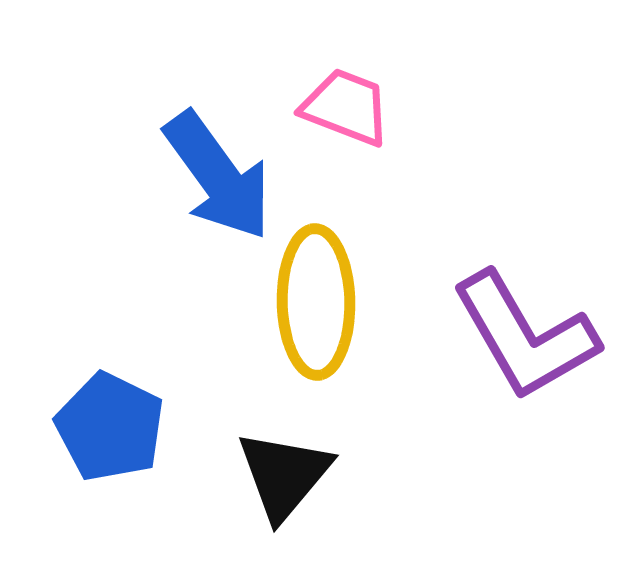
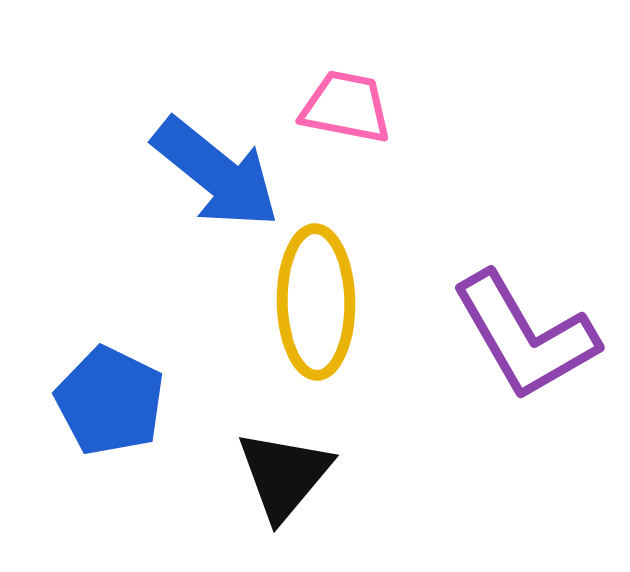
pink trapezoid: rotated 10 degrees counterclockwise
blue arrow: moved 2 px left, 3 px up; rotated 15 degrees counterclockwise
blue pentagon: moved 26 px up
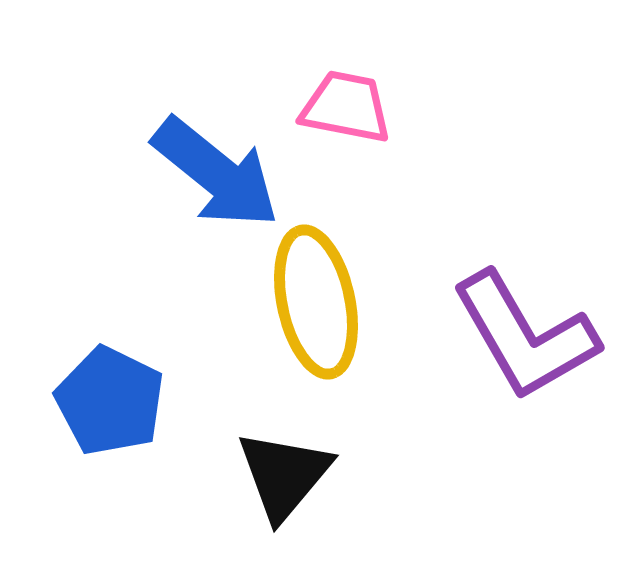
yellow ellipse: rotated 11 degrees counterclockwise
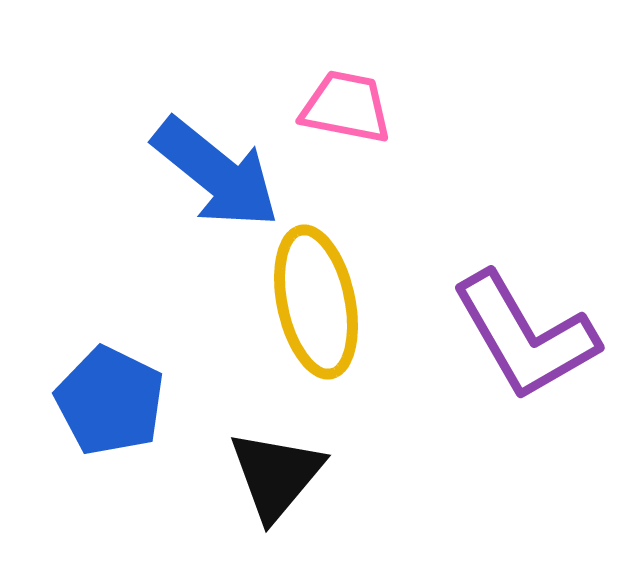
black triangle: moved 8 px left
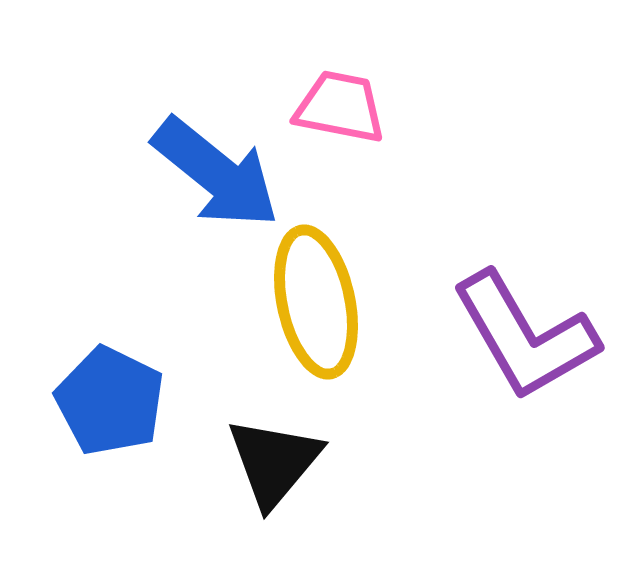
pink trapezoid: moved 6 px left
black triangle: moved 2 px left, 13 px up
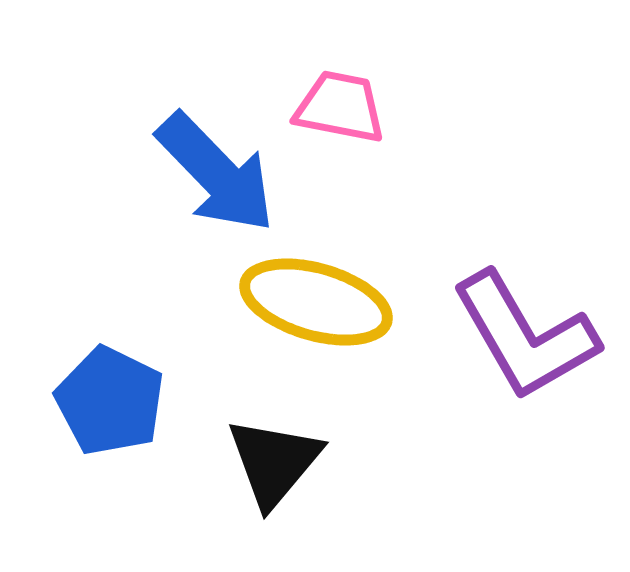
blue arrow: rotated 7 degrees clockwise
yellow ellipse: rotated 62 degrees counterclockwise
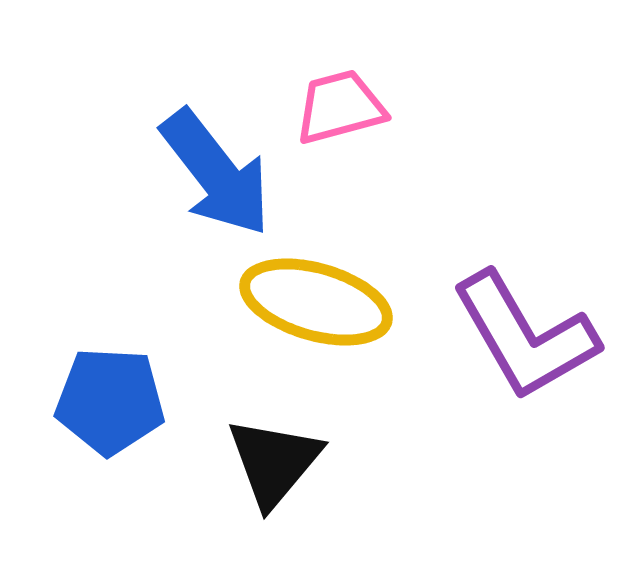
pink trapezoid: rotated 26 degrees counterclockwise
blue arrow: rotated 6 degrees clockwise
blue pentagon: rotated 23 degrees counterclockwise
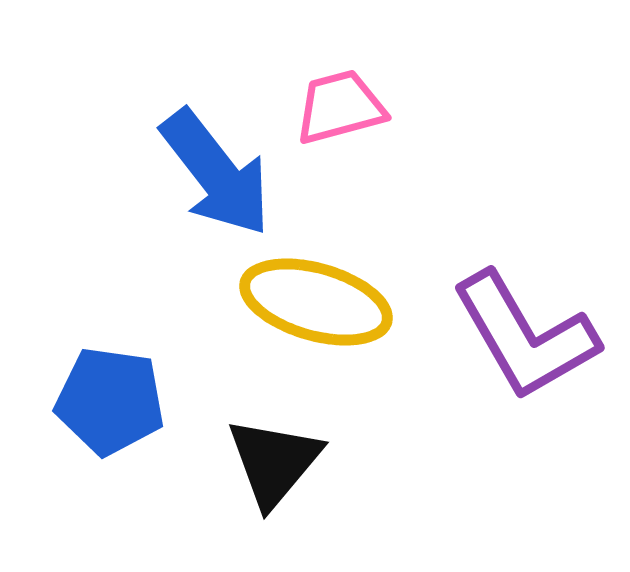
blue pentagon: rotated 5 degrees clockwise
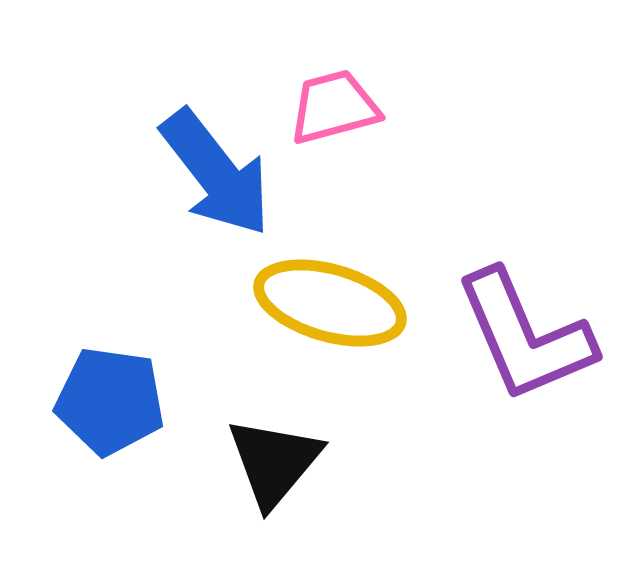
pink trapezoid: moved 6 px left
yellow ellipse: moved 14 px right, 1 px down
purple L-shape: rotated 7 degrees clockwise
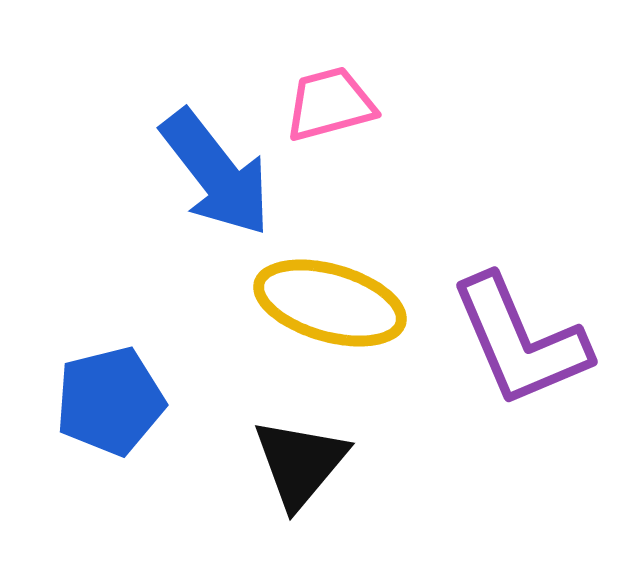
pink trapezoid: moved 4 px left, 3 px up
purple L-shape: moved 5 px left, 5 px down
blue pentagon: rotated 22 degrees counterclockwise
black triangle: moved 26 px right, 1 px down
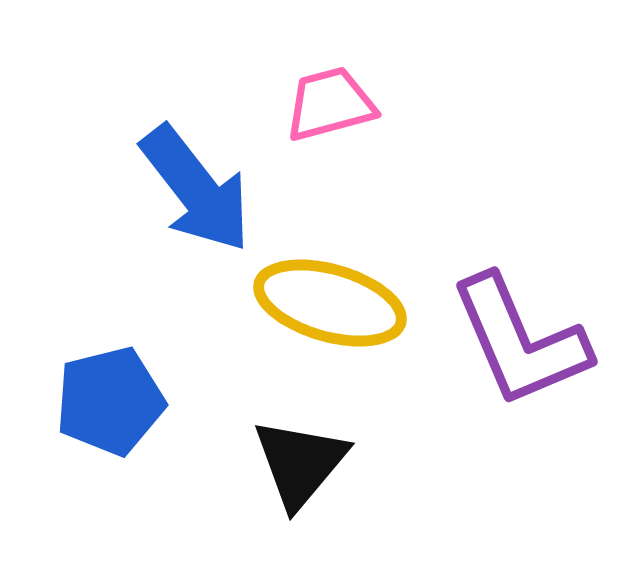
blue arrow: moved 20 px left, 16 px down
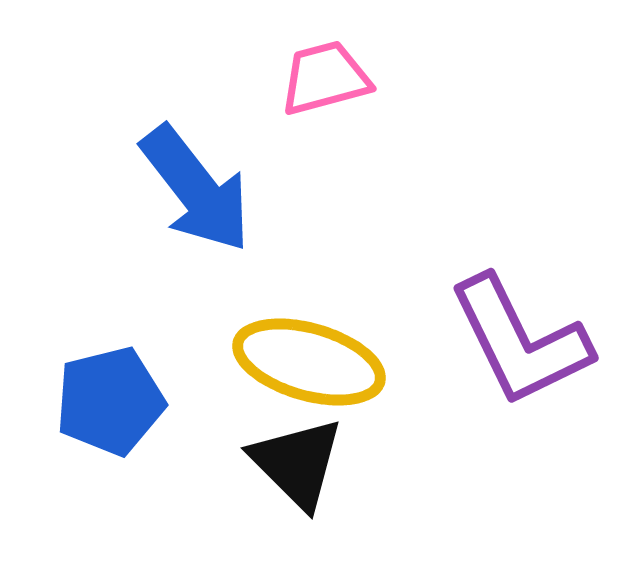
pink trapezoid: moved 5 px left, 26 px up
yellow ellipse: moved 21 px left, 59 px down
purple L-shape: rotated 3 degrees counterclockwise
black triangle: moved 3 px left; rotated 25 degrees counterclockwise
